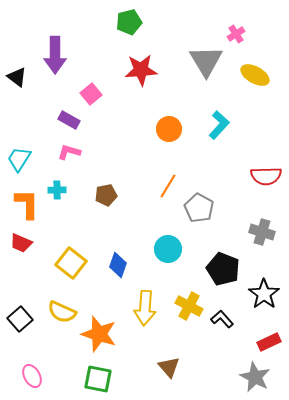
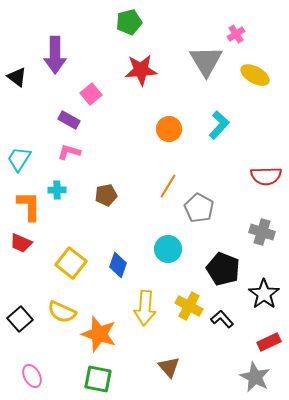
orange L-shape: moved 2 px right, 2 px down
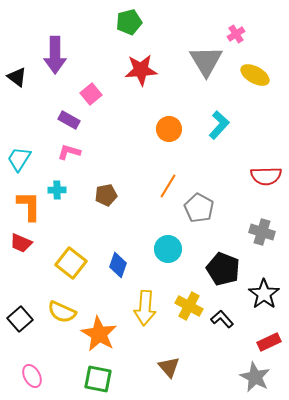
orange star: rotated 12 degrees clockwise
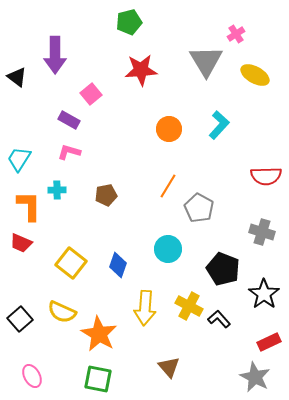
black L-shape: moved 3 px left
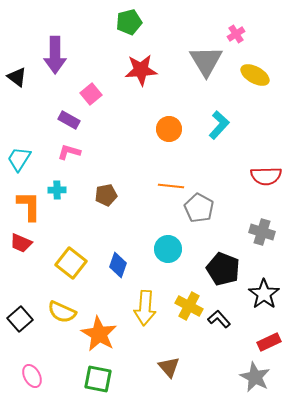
orange line: moved 3 px right; rotated 65 degrees clockwise
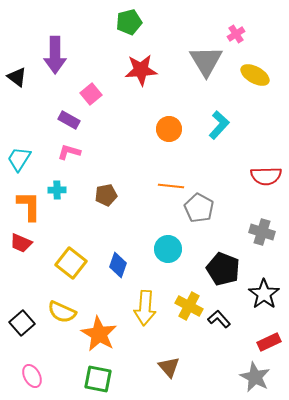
black square: moved 2 px right, 4 px down
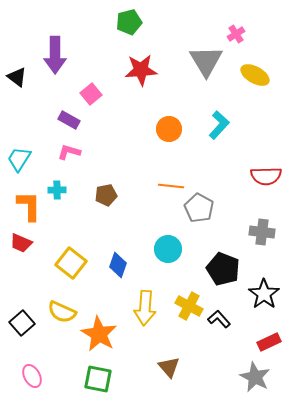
gray cross: rotated 10 degrees counterclockwise
